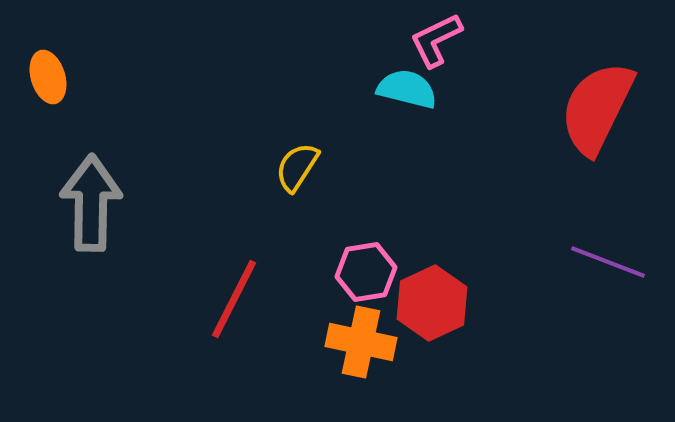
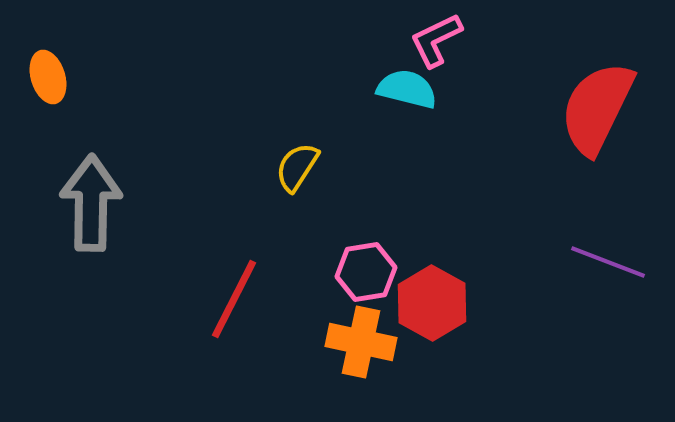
red hexagon: rotated 6 degrees counterclockwise
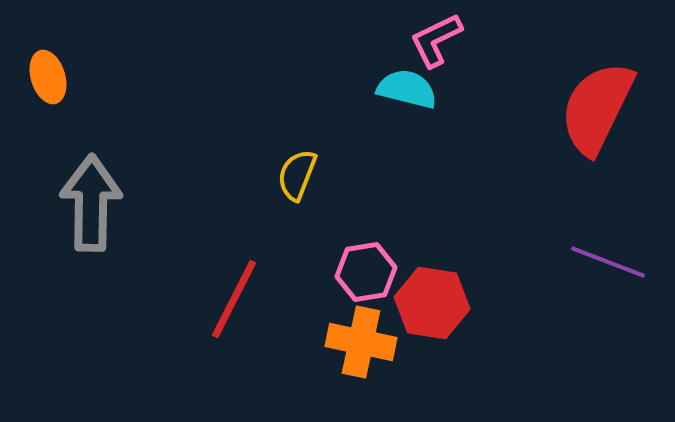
yellow semicircle: moved 8 px down; rotated 12 degrees counterclockwise
red hexagon: rotated 20 degrees counterclockwise
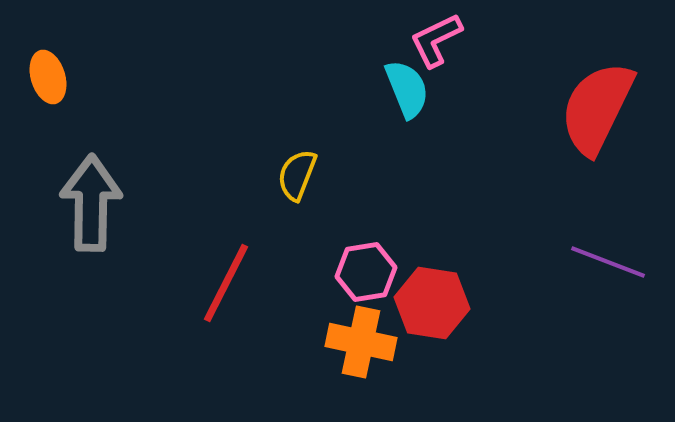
cyan semicircle: rotated 54 degrees clockwise
red line: moved 8 px left, 16 px up
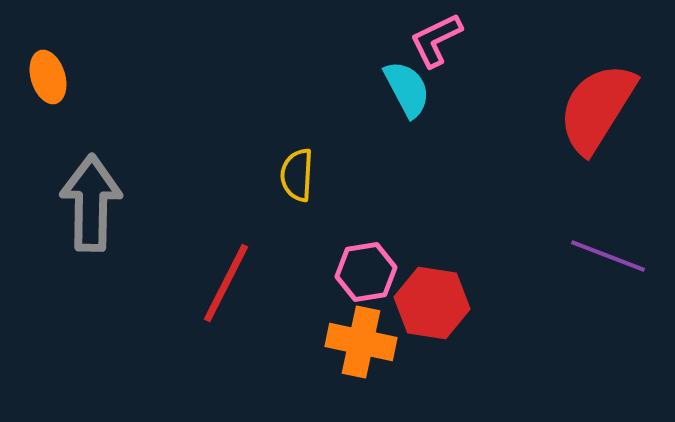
cyan semicircle: rotated 6 degrees counterclockwise
red semicircle: rotated 6 degrees clockwise
yellow semicircle: rotated 18 degrees counterclockwise
purple line: moved 6 px up
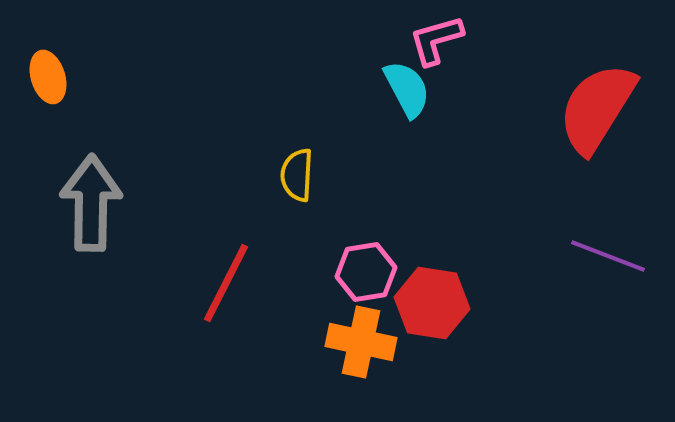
pink L-shape: rotated 10 degrees clockwise
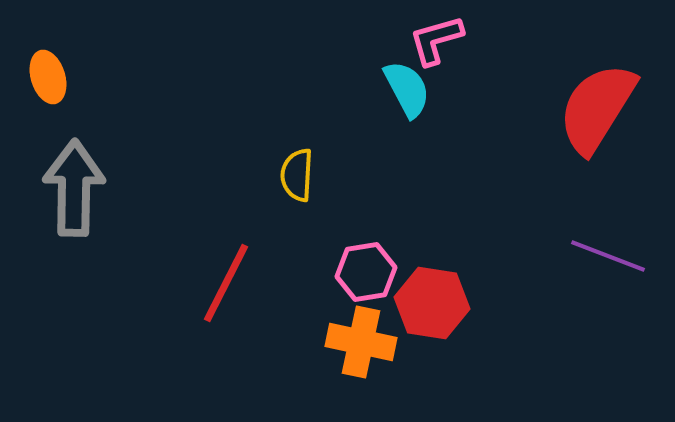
gray arrow: moved 17 px left, 15 px up
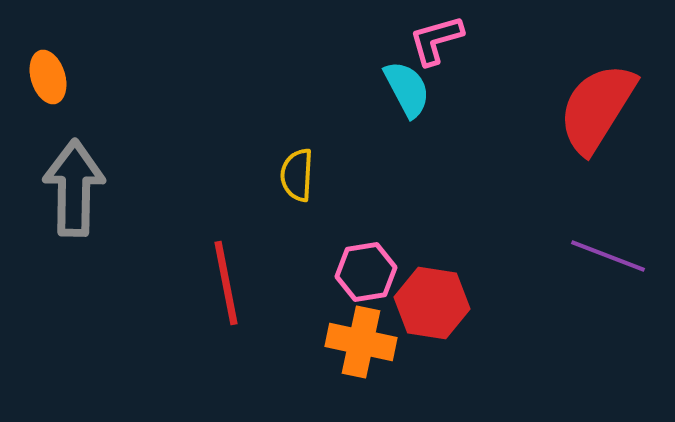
red line: rotated 38 degrees counterclockwise
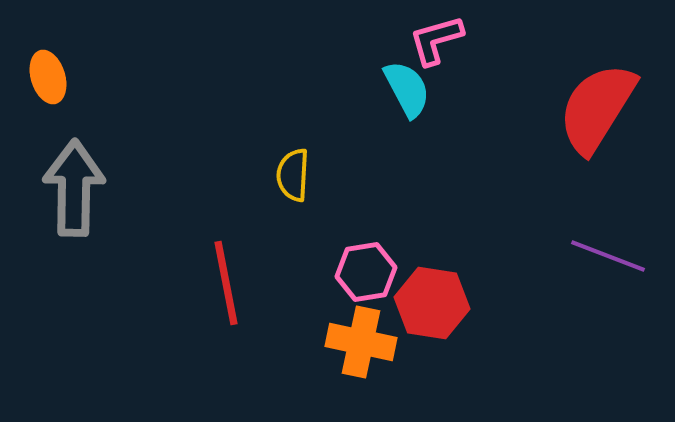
yellow semicircle: moved 4 px left
